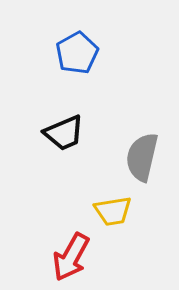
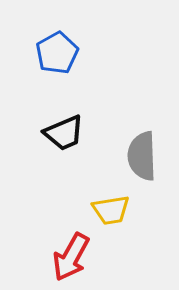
blue pentagon: moved 20 px left
gray semicircle: moved 1 px up; rotated 15 degrees counterclockwise
yellow trapezoid: moved 2 px left, 1 px up
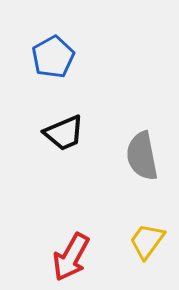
blue pentagon: moved 4 px left, 4 px down
gray semicircle: rotated 9 degrees counterclockwise
yellow trapezoid: moved 36 px right, 31 px down; rotated 135 degrees clockwise
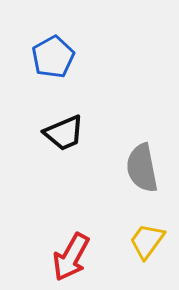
gray semicircle: moved 12 px down
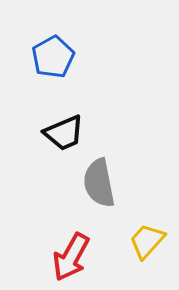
gray semicircle: moved 43 px left, 15 px down
yellow trapezoid: rotated 6 degrees clockwise
